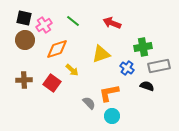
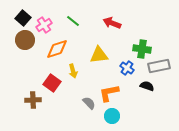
black square: moved 1 px left; rotated 28 degrees clockwise
green cross: moved 1 px left, 2 px down; rotated 18 degrees clockwise
yellow triangle: moved 2 px left, 1 px down; rotated 12 degrees clockwise
yellow arrow: moved 1 px right, 1 px down; rotated 32 degrees clockwise
brown cross: moved 9 px right, 20 px down
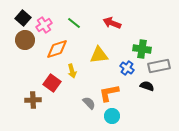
green line: moved 1 px right, 2 px down
yellow arrow: moved 1 px left
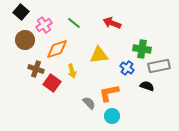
black square: moved 2 px left, 6 px up
brown cross: moved 3 px right, 31 px up; rotated 21 degrees clockwise
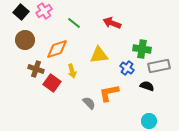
pink cross: moved 14 px up
cyan circle: moved 37 px right, 5 px down
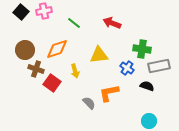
pink cross: rotated 21 degrees clockwise
brown circle: moved 10 px down
yellow arrow: moved 3 px right
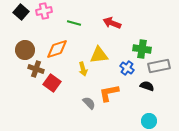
green line: rotated 24 degrees counterclockwise
yellow arrow: moved 8 px right, 2 px up
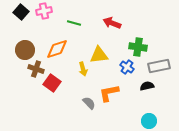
green cross: moved 4 px left, 2 px up
blue cross: moved 1 px up
black semicircle: rotated 32 degrees counterclockwise
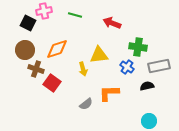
black square: moved 7 px right, 11 px down; rotated 14 degrees counterclockwise
green line: moved 1 px right, 8 px up
orange L-shape: rotated 10 degrees clockwise
gray semicircle: moved 3 px left, 1 px down; rotated 96 degrees clockwise
